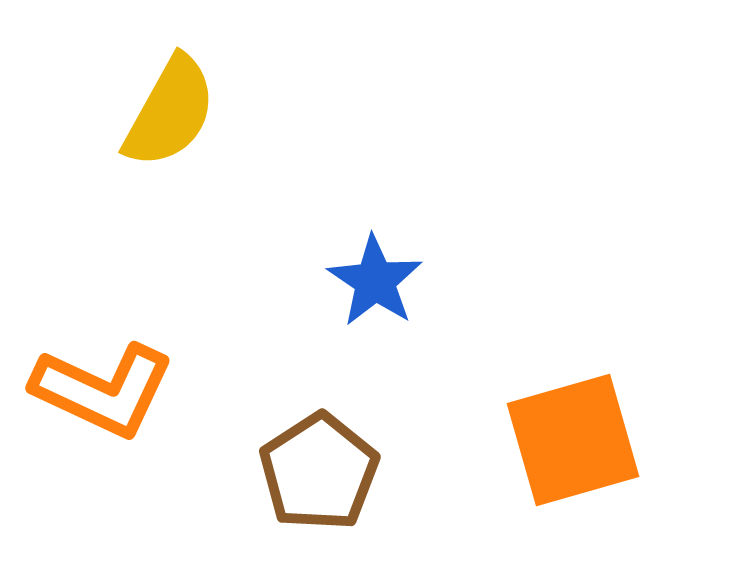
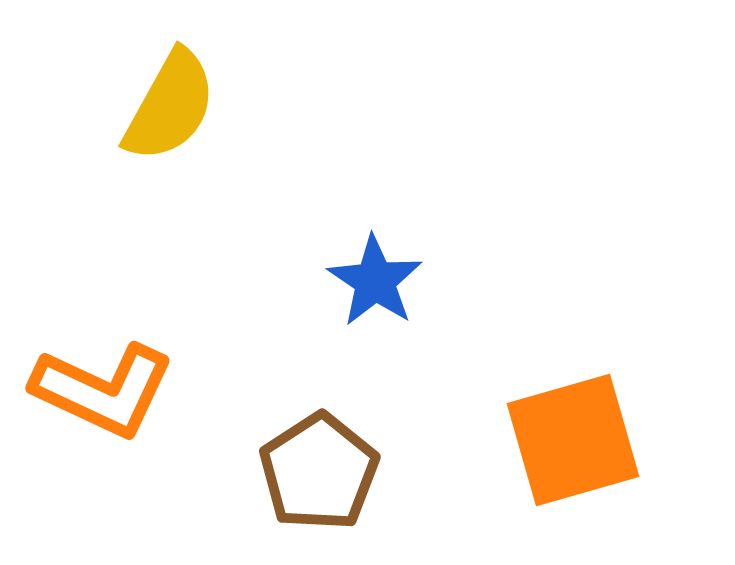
yellow semicircle: moved 6 px up
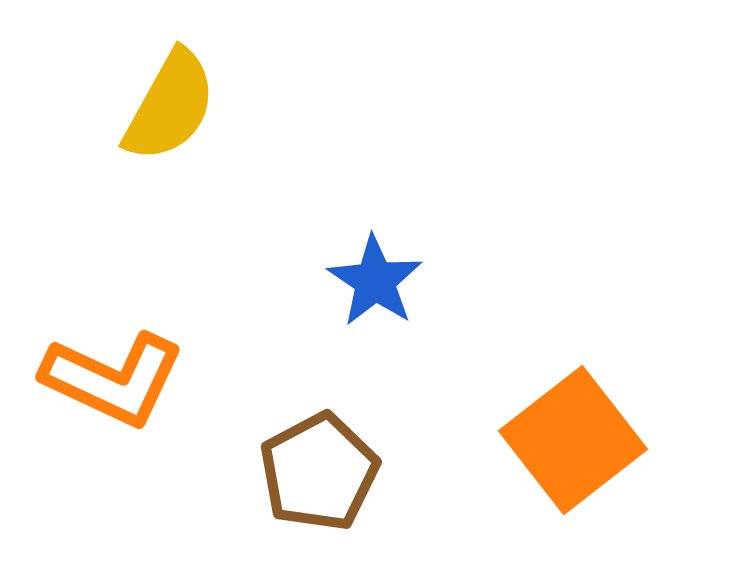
orange L-shape: moved 10 px right, 11 px up
orange square: rotated 22 degrees counterclockwise
brown pentagon: rotated 5 degrees clockwise
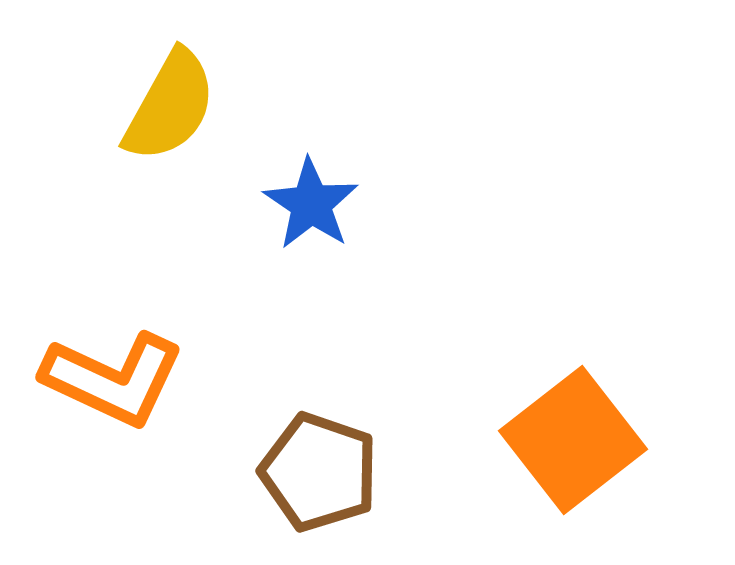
blue star: moved 64 px left, 77 px up
brown pentagon: rotated 25 degrees counterclockwise
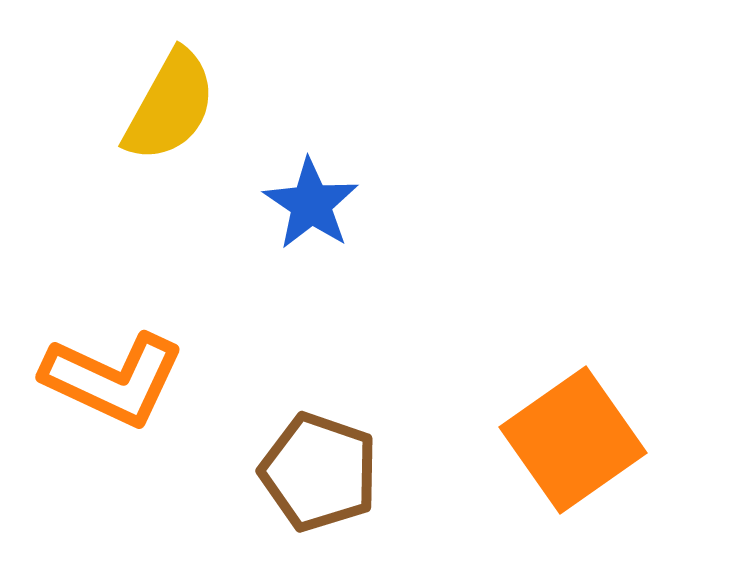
orange square: rotated 3 degrees clockwise
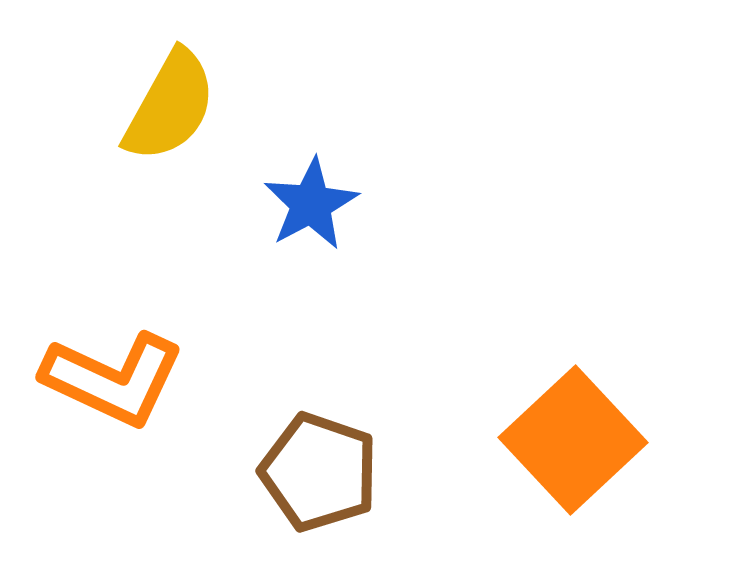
blue star: rotated 10 degrees clockwise
orange square: rotated 8 degrees counterclockwise
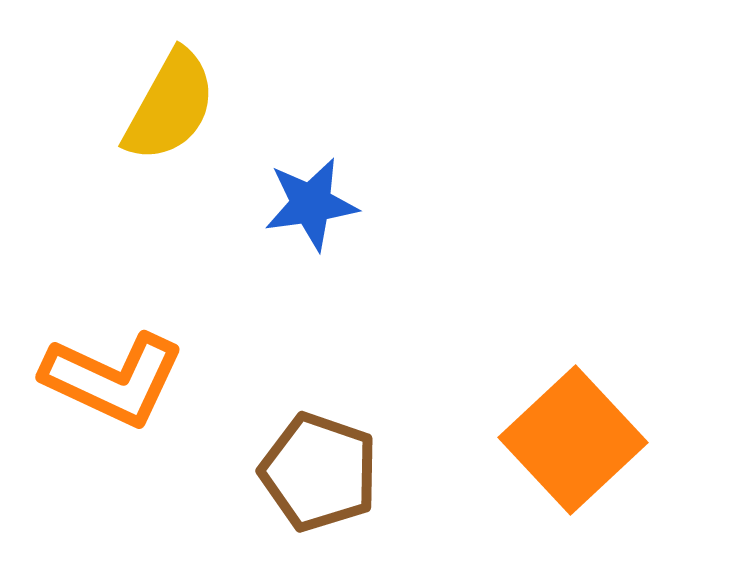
blue star: rotated 20 degrees clockwise
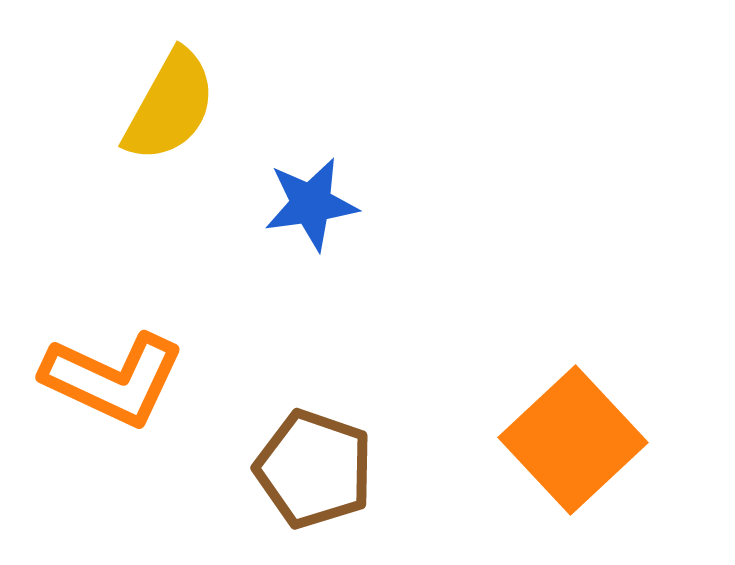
brown pentagon: moved 5 px left, 3 px up
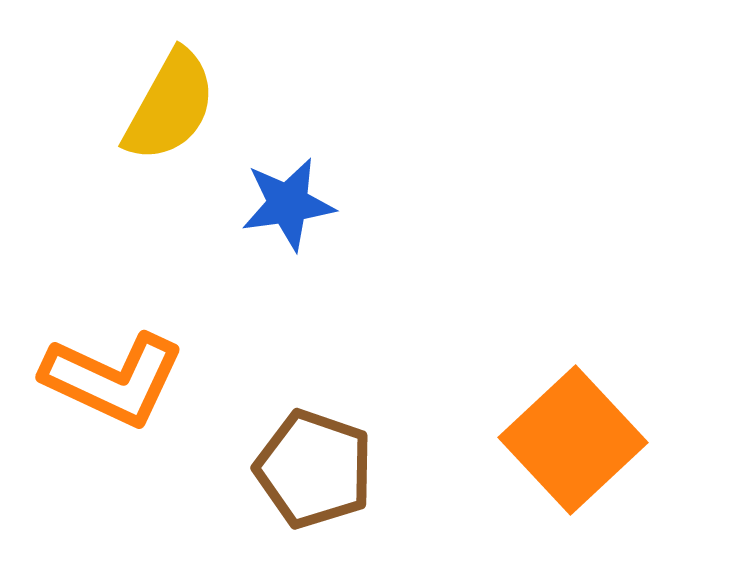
blue star: moved 23 px left
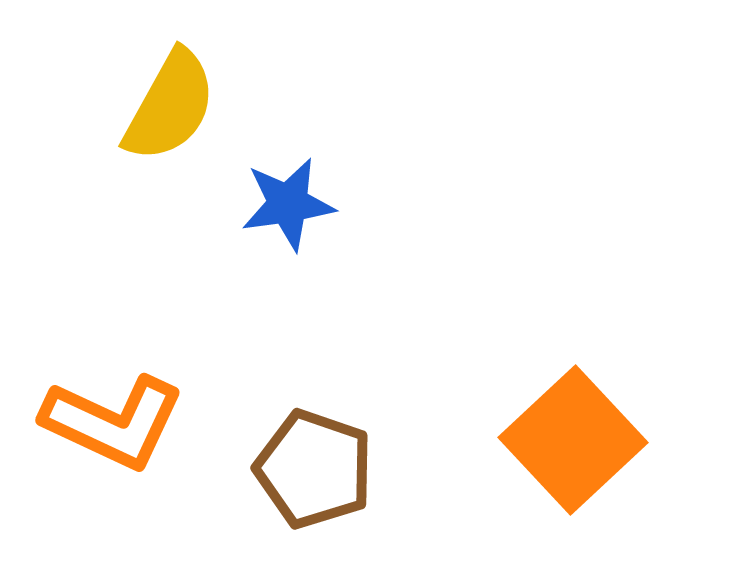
orange L-shape: moved 43 px down
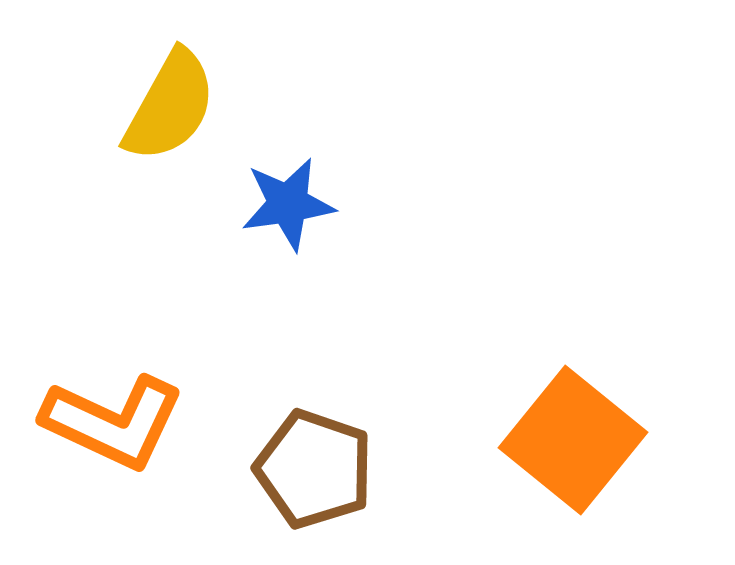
orange square: rotated 8 degrees counterclockwise
